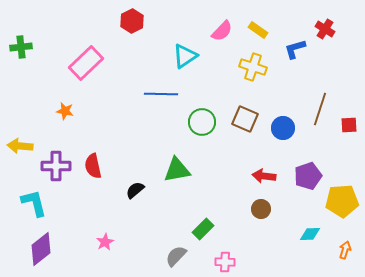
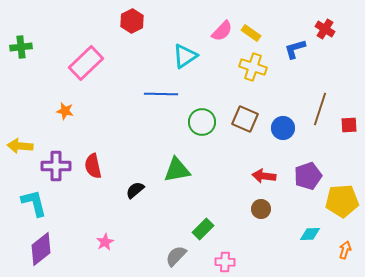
yellow rectangle: moved 7 px left, 3 px down
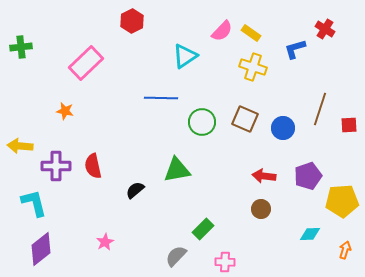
blue line: moved 4 px down
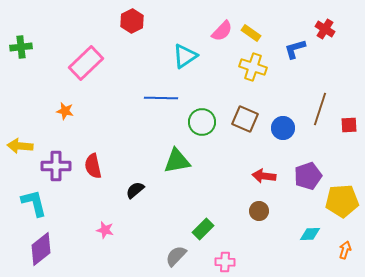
green triangle: moved 9 px up
brown circle: moved 2 px left, 2 px down
pink star: moved 12 px up; rotated 30 degrees counterclockwise
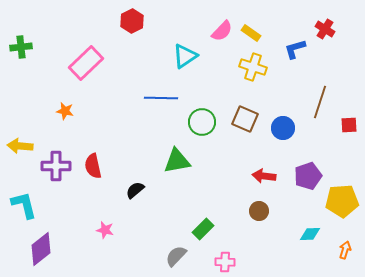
brown line: moved 7 px up
cyan L-shape: moved 10 px left, 2 px down
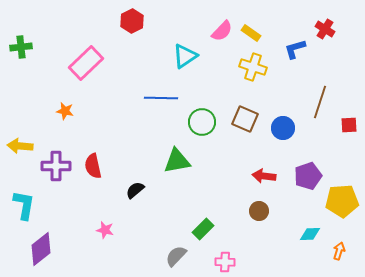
cyan L-shape: rotated 24 degrees clockwise
orange arrow: moved 6 px left, 1 px down
